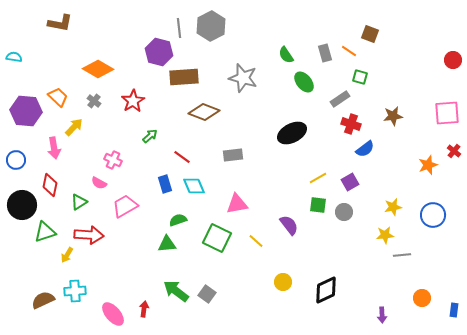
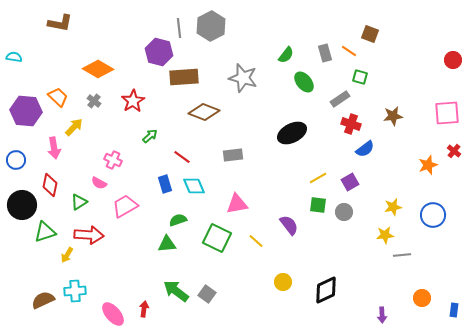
green semicircle at (286, 55): rotated 108 degrees counterclockwise
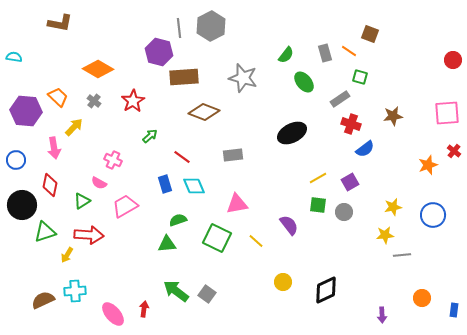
green triangle at (79, 202): moved 3 px right, 1 px up
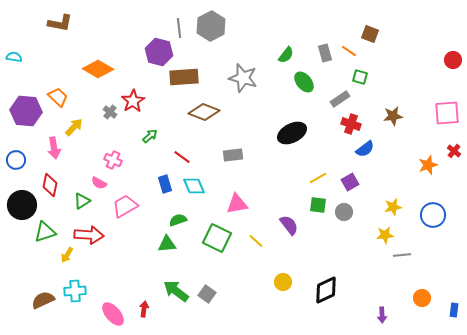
gray cross at (94, 101): moved 16 px right, 11 px down
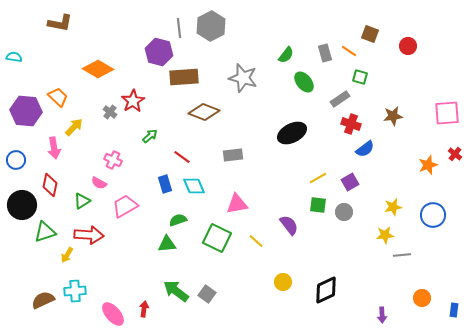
red circle at (453, 60): moved 45 px left, 14 px up
red cross at (454, 151): moved 1 px right, 3 px down
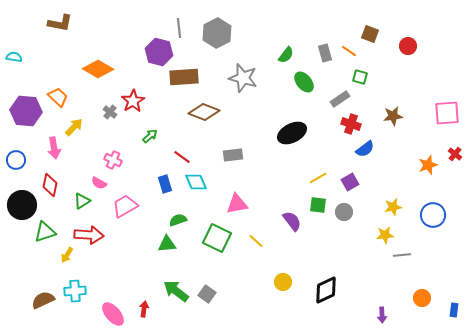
gray hexagon at (211, 26): moved 6 px right, 7 px down
cyan diamond at (194, 186): moved 2 px right, 4 px up
purple semicircle at (289, 225): moved 3 px right, 4 px up
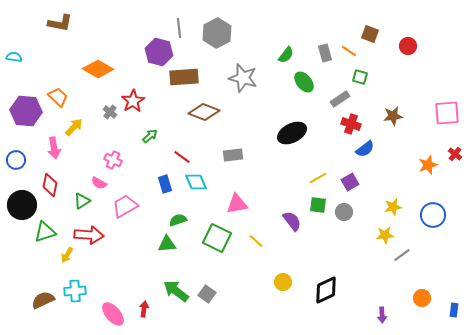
gray line at (402, 255): rotated 30 degrees counterclockwise
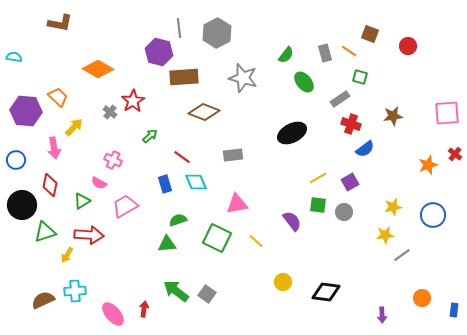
black diamond at (326, 290): moved 2 px down; rotated 32 degrees clockwise
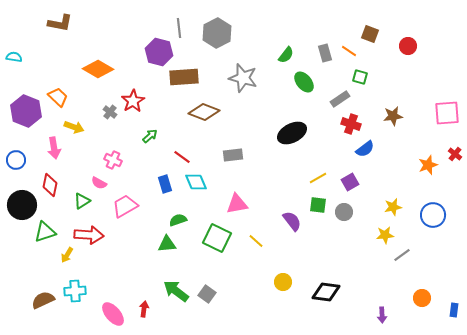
purple hexagon at (26, 111): rotated 16 degrees clockwise
yellow arrow at (74, 127): rotated 66 degrees clockwise
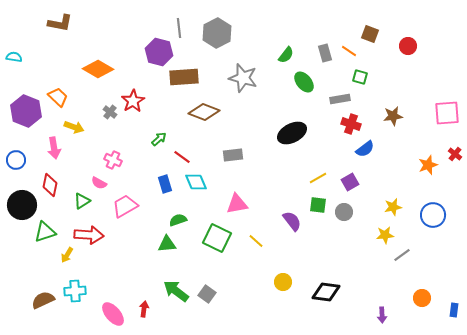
gray rectangle at (340, 99): rotated 24 degrees clockwise
green arrow at (150, 136): moved 9 px right, 3 px down
